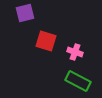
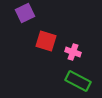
purple square: rotated 12 degrees counterclockwise
pink cross: moved 2 px left
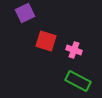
pink cross: moved 1 px right, 2 px up
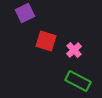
pink cross: rotated 28 degrees clockwise
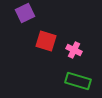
pink cross: rotated 21 degrees counterclockwise
green rectangle: rotated 10 degrees counterclockwise
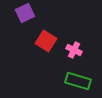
red square: rotated 15 degrees clockwise
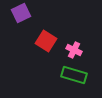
purple square: moved 4 px left
green rectangle: moved 4 px left, 6 px up
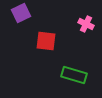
red square: rotated 25 degrees counterclockwise
pink cross: moved 12 px right, 26 px up
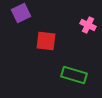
pink cross: moved 2 px right, 1 px down
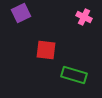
pink cross: moved 4 px left, 8 px up
red square: moved 9 px down
